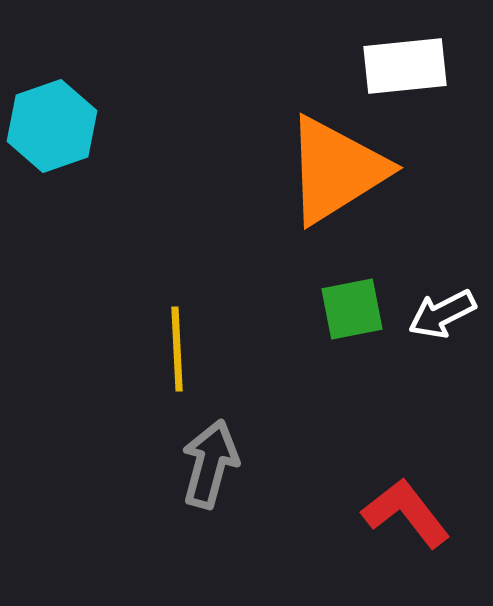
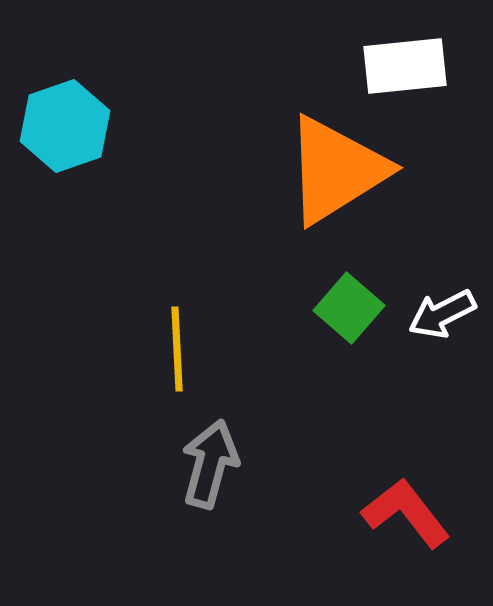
cyan hexagon: moved 13 px right
green square: moved 3 px left, 1 px up; rotated 38 degrees counterclockwise
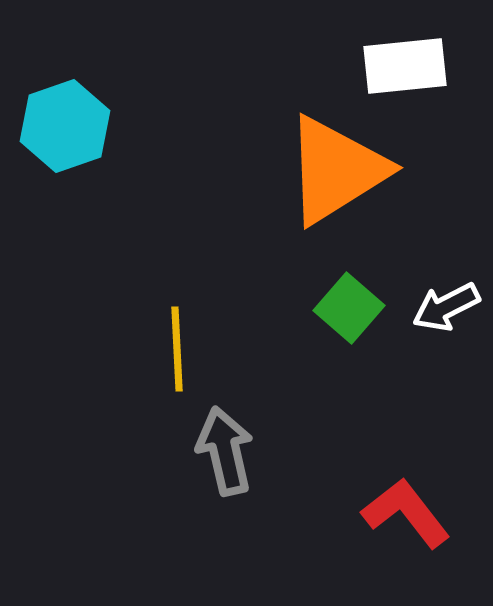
white arrow: moved 4 px right, 7 px up
gray arrow: moved 15 px right, 13 px up; rotated 28 degrees counterclockwise
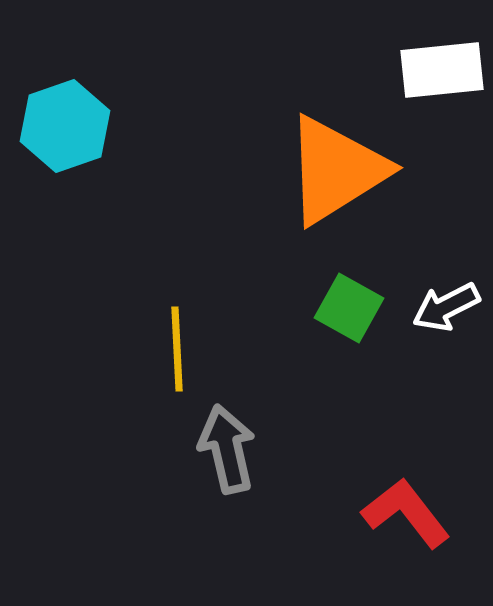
white rectangle: moved 37 px right, 4 px down
green square: rotated 12 degrees counterclockwise
gray arrow: moved 2 px right, 2 px up
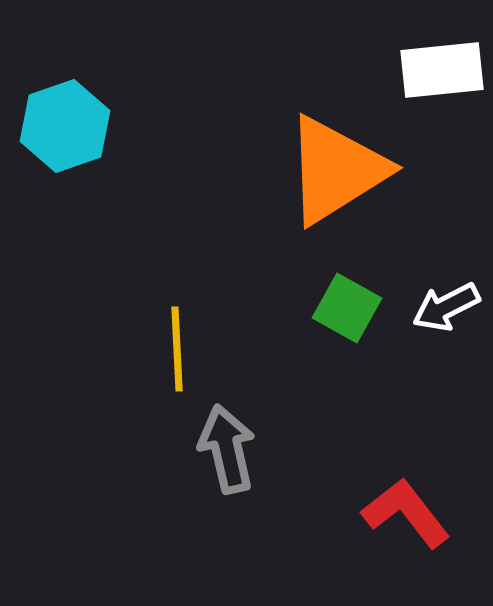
green square: moved 2 px left
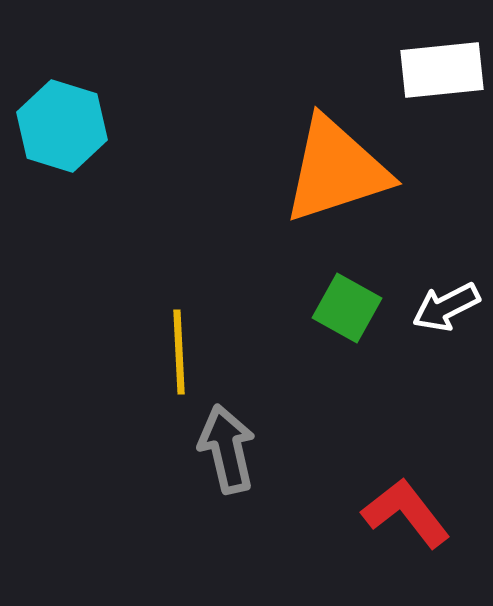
cyan hexagon: moved 3 px left; rotated 24 degrees counterclockwise
orange triangle: rotated 14 degrees clockwise
yellow line: moved 2 px right, 3 px down
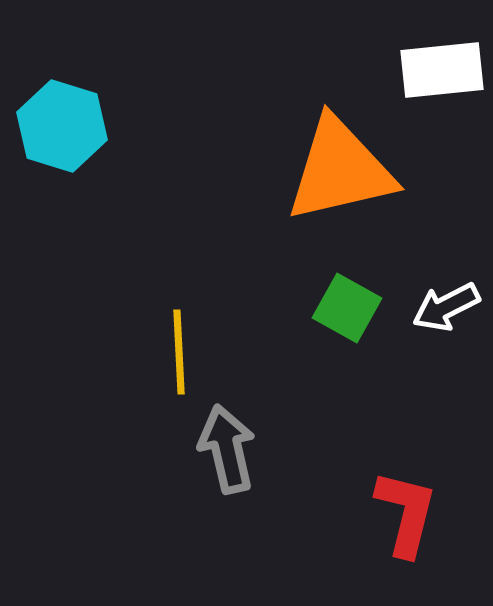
orange triangle: moved 4 px right; rotated 5 degrees clockwise
red L-shape: rotated 52 degrees clockwise
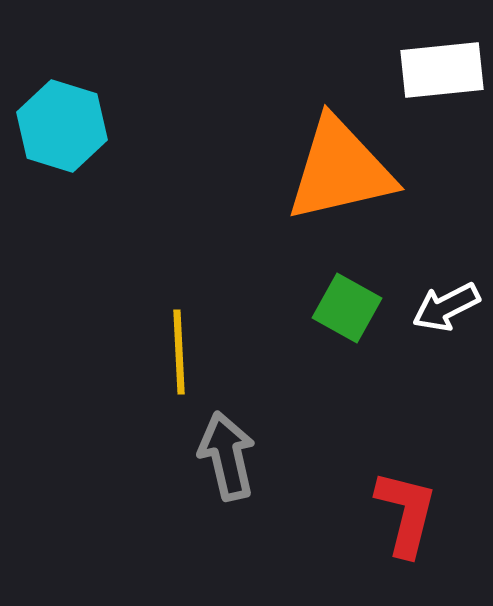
gray arrow: moved 7 px down
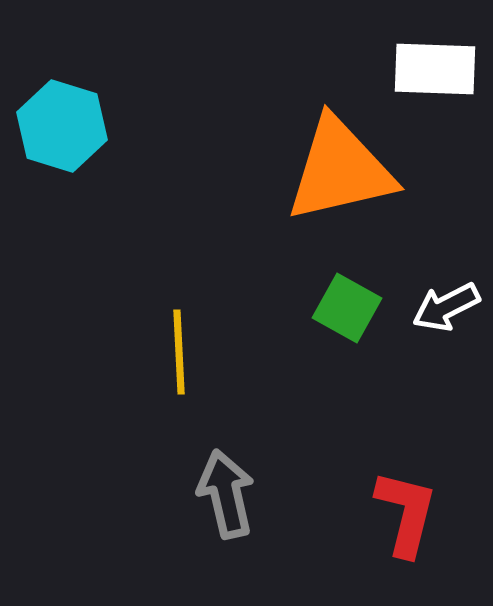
white rectangle: moved 7 px left, 1 px up; rotated 8 degrees clockwise
gray arrow: moved 1 px left, 38 px down
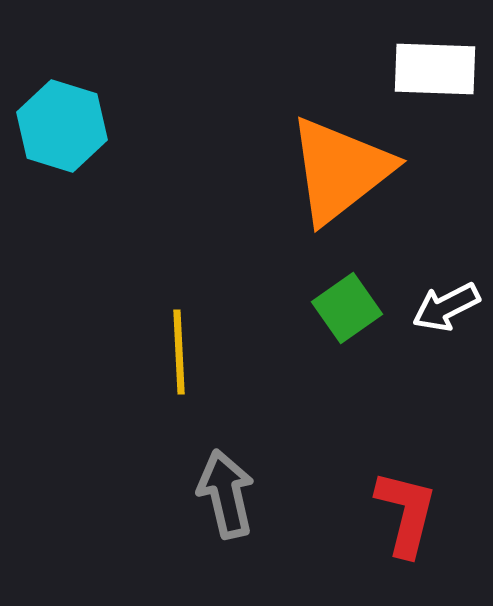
orange triangle: rotated 25 degrees counterclockwise
green square: rotated 26 degrees clockwise
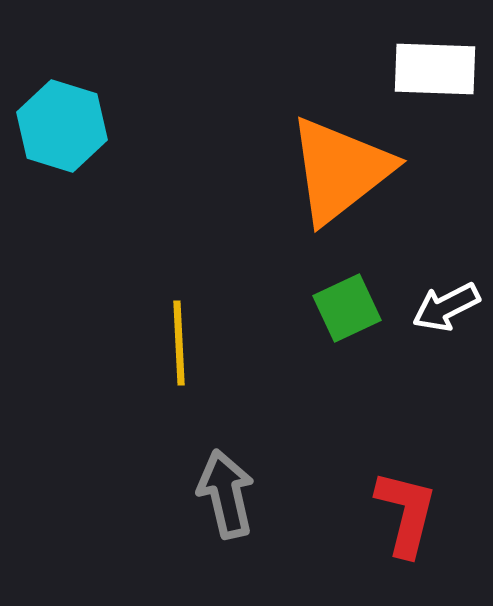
green square: rotated 10 degrees clockwise
yellow line: moved 9 px up
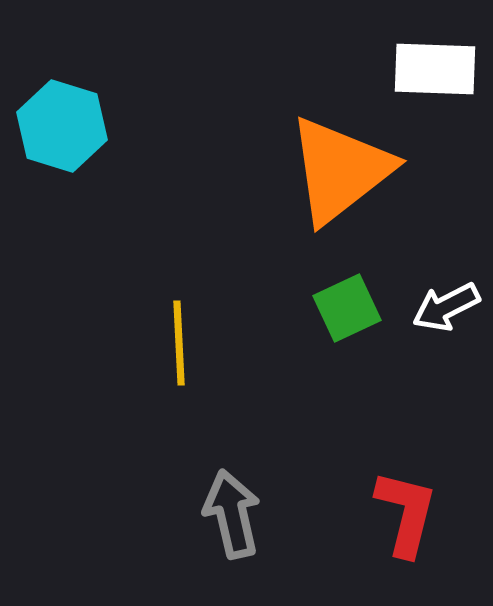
gray arrow: moved 6 px right, 20 px down
